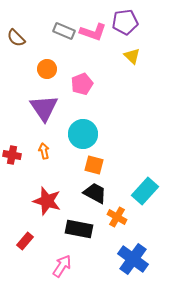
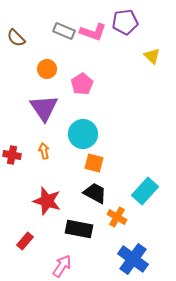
yellow triangle: moved 20 px right
pink pentagon: rotated 10 degrees counterclockwise
orange square: moved 2 px up
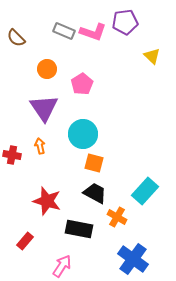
orange arrow: moved 4 px left, 5 px up
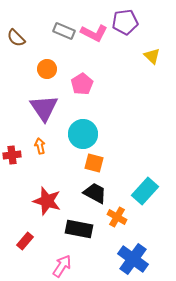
pink L-shape: moved 1 px right, 1 px down; rotated 8 degrees clockwise
red cross: rotated 18 degrees counterclockwise
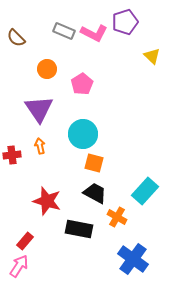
purple pentagon: rotated 10 degrees counterclockwise
purple triangle: moved 5 px left, 1 px down
pink arrow: moved 43 px left
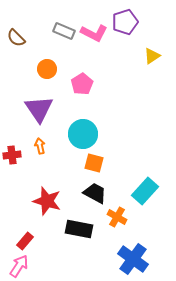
yellow triangle: rotated 42 degrees clockwise
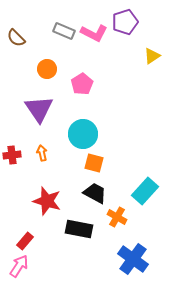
orange arrow: moved 2 px right, 7 px down
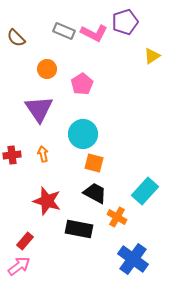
orange arrow: moved 1 px right, 1 px down
pink arrow: rotated 20 degrees clockwise
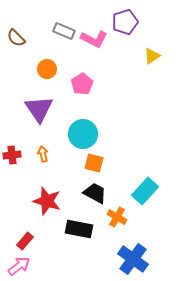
pink L-shape: moved 6 px down
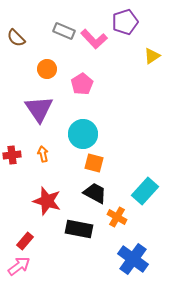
pink L-shape: rotated 20 degrees clockwise
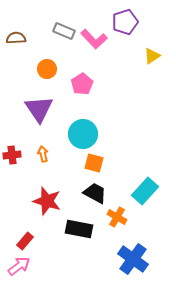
brown semicircle: rotated 132 degrees clockwise
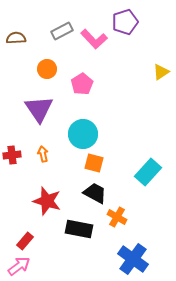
gray rectangle: moved 2 px left; rotated 50 degrees counterclockwise
yellow triangle: moved 9 px right, 16 px down
cyan rectangle: moved 3 px right, 19 px up
